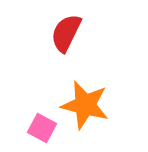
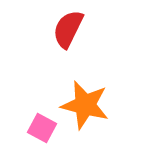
red semicircle: moved 2 px right, 4 px up
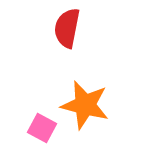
red semicircle: moved 1 px left, 1 px up; rotated 15 degrees counterclockwise
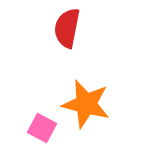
orange star: moved 1 px right, 1 px up
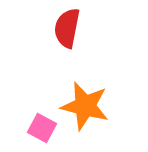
orange star: moved 1 px left, 2 px down
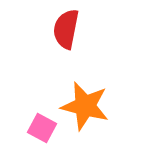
red semicircle: moved 1 px left, 1 px down
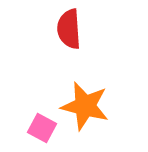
red semicircle: moved 3 px right; rotated 15 degrees counterclockwise
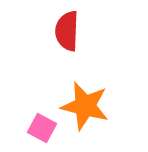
red semicircle: moved 2 px left, 2 px down; rotated 6 degrees clockwise
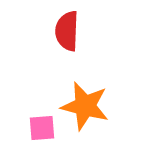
pink square: rotated 32 degrees counterclockwise
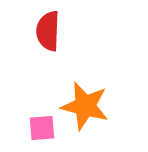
red semicircle: moved 19 px left
